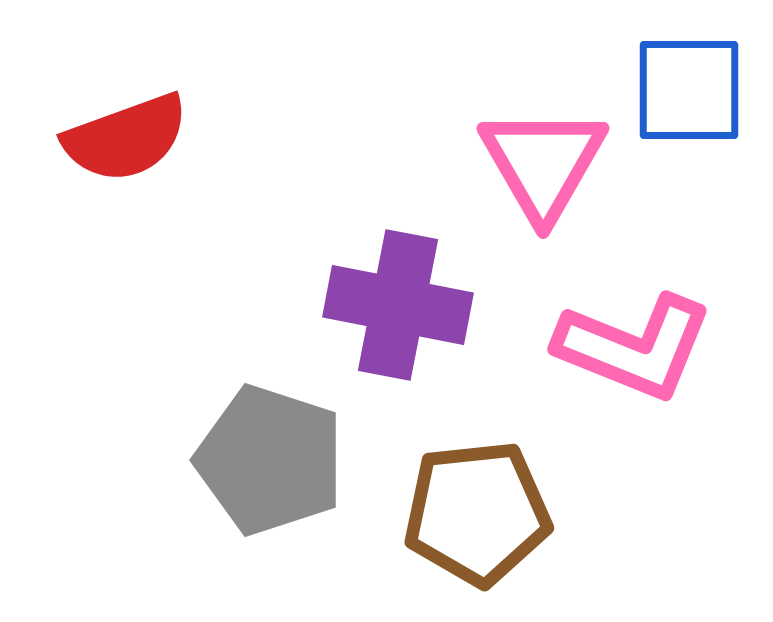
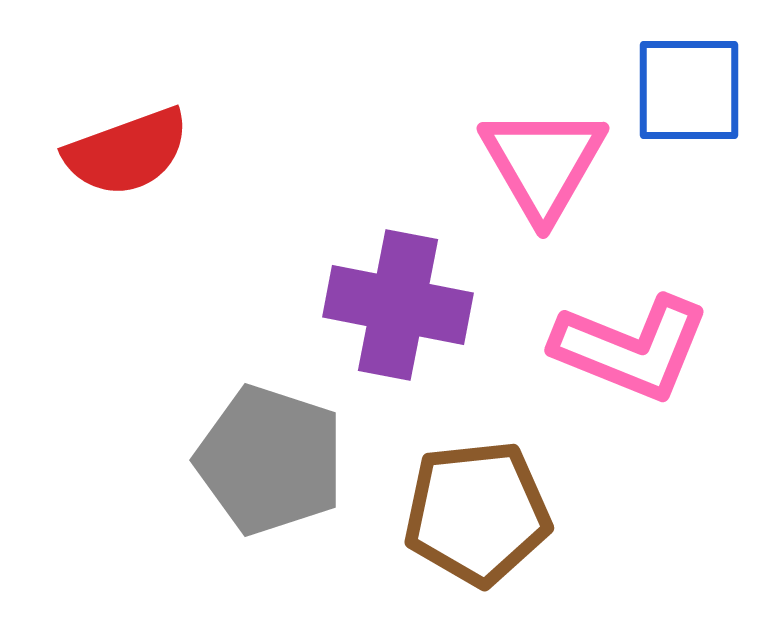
red semicircle: moved 1 px right, 14 px down
pink L-shape: moved 3 px left, 1 px down
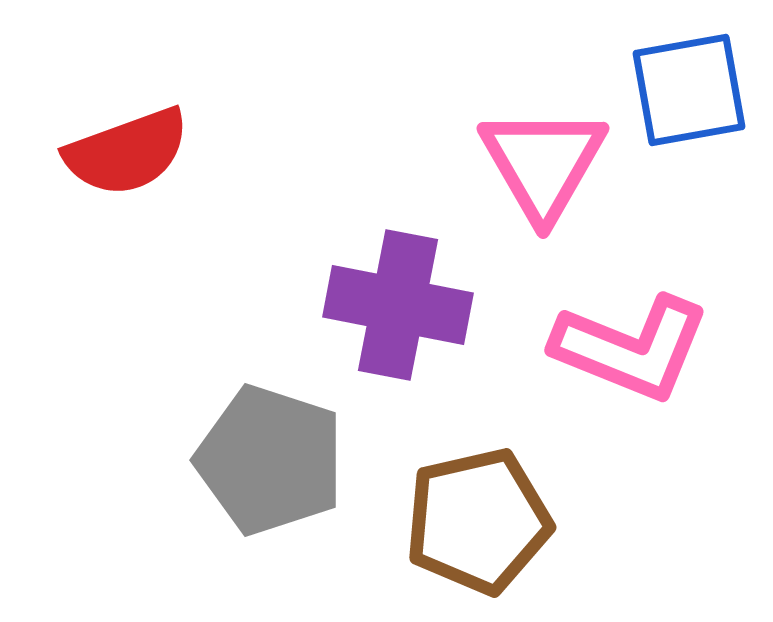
blue square: rotated 10 degrees counterclockwise
brown pentagon: moved 1 px right, 8 px down; rotated 7 degrees counterclockwise
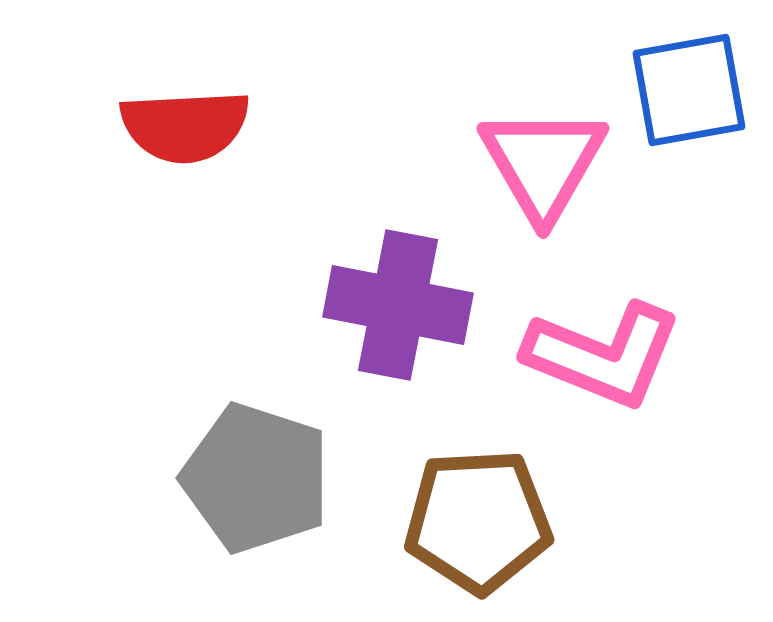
red semicircle: moved 58 px right, 26 px up; rotated 17 degrees clockwise
pink L-shape: moved 28 px left, 7 px down
gray pentagon: moved 14 px left, 18 px down
brown pentagon: rotated 10 degrees clockwise
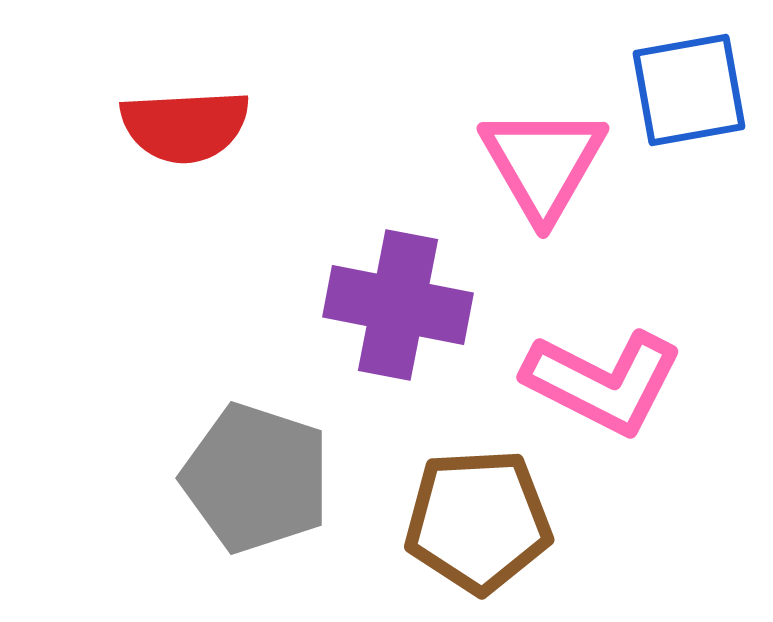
pink L-shape: moved 27 px down; rotated 5 degrees clockwise
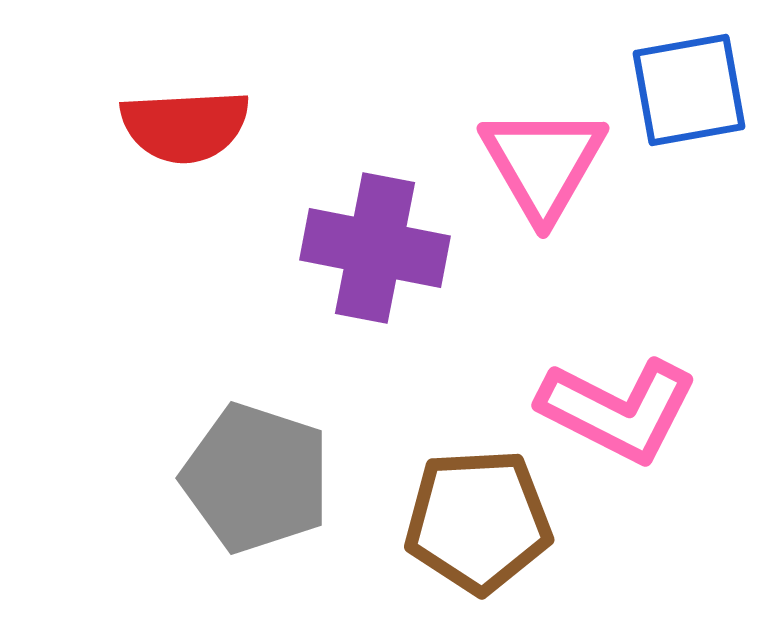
purple cross: moved 23 px left, 57 px up
pink L-shape: moved 15 px right, 28 px down
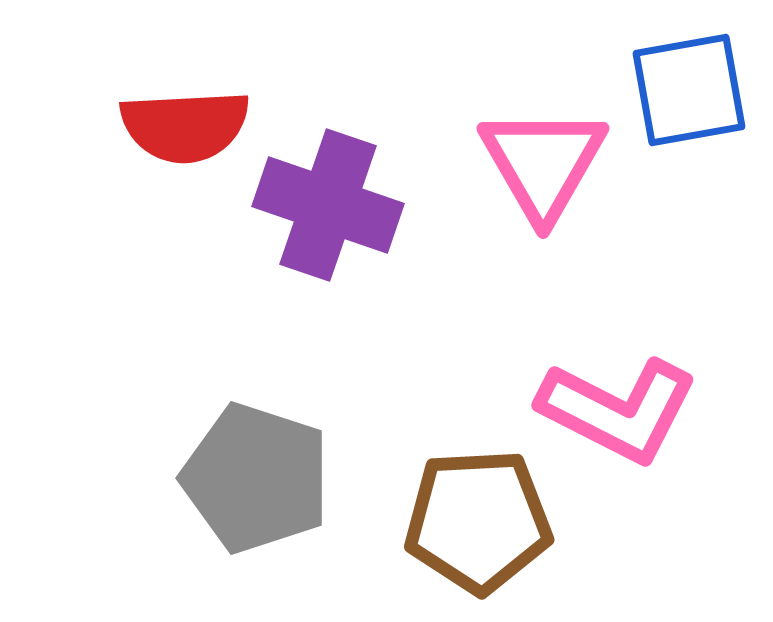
purple cross: moved 47 px left, 43 px up; rotated 8 degrees clockwise
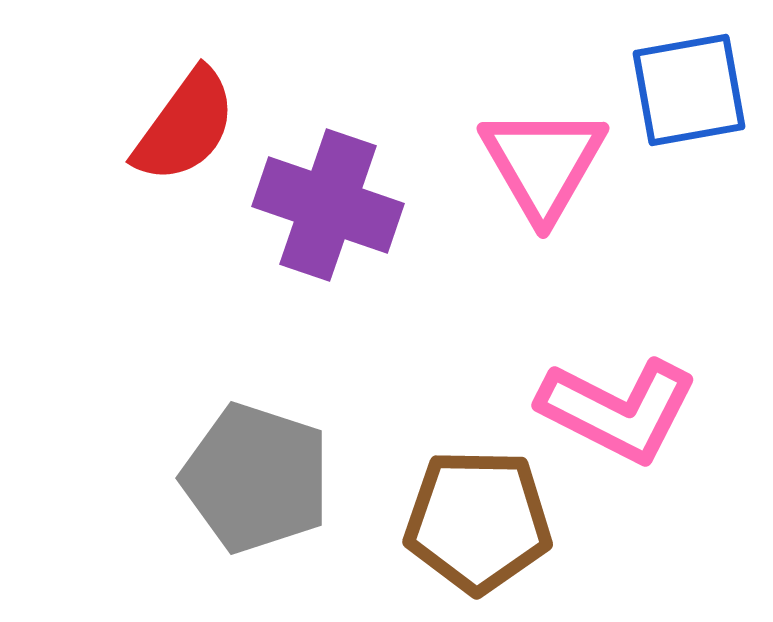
red semicircle: rotated 51 degrees counterclockwise
brown pentagon: rotated 4 degrees clockwise
